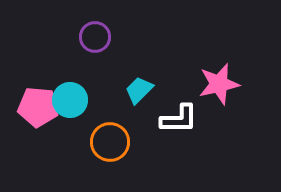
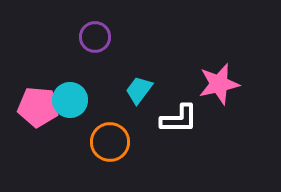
cyan trapezoid: rotated 8 degrees counterclockwise
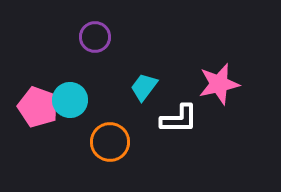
cyan trapezoid: moved 5 px right, 3 px up
pink pentagon: rotated 15 degrees clockwise
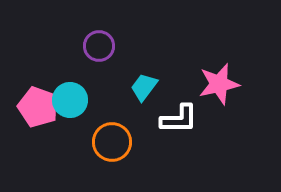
purple circle: moved 4 px right, 9 px down
orange circle: moved 2 px right
